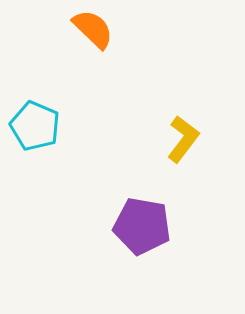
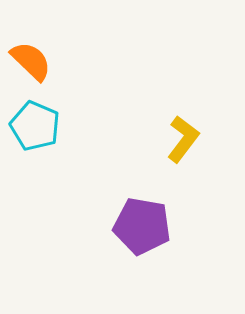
orange semicircle: moved 62 px left, 32 px down
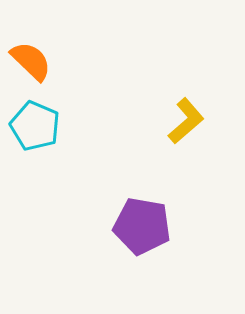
yellow L-shape: moved 3 px right, 18 px up; rotated 12 degrees clockwise
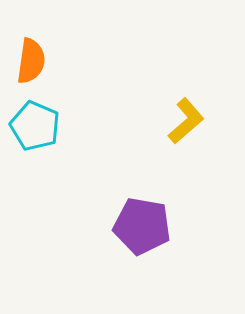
orange semicircle: rotated 54 degrees clockwise
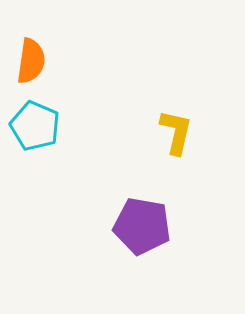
yellow L-shape: moved 10 px left, 11 px down; rotated 36 degrees counterclockwise
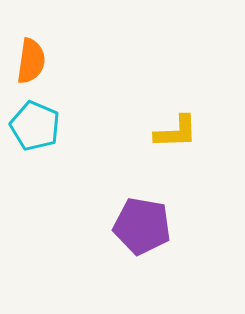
yellow L-shape: rotated 75 degrees clockwise
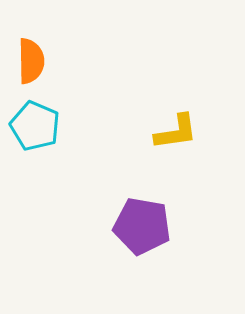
orange semicircle: rotated 9 degrees counterclockwise
yellow L-shape: rotated 6 degrees counterclockwise
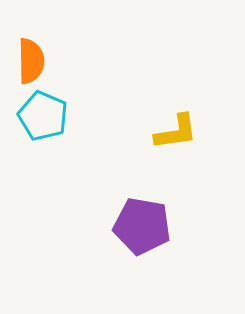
cyan pentagon: moved 8 px right, 10 px up
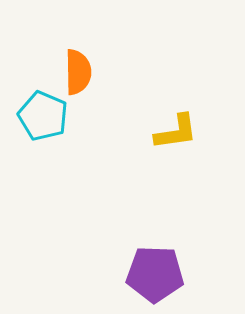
orange semicircle: moved 47 px right, 11 px down
purple pentagon: moved 13 px right, 48 px down; rotated 8 degrees counterclockwise
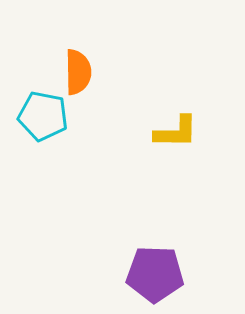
cyan pentagon: rotated 12 degrees counterclockwise
yellow L-shape: rotated 9 degrees clockwise
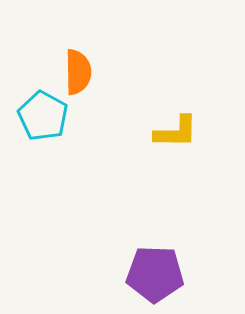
cyan pentagon: rotated 18 degrees clockwise
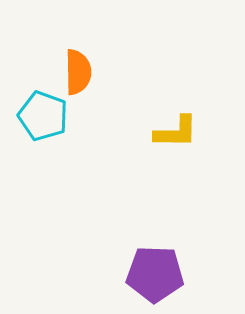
cyan pentagon: rotated 9 degrees counterclockwise
